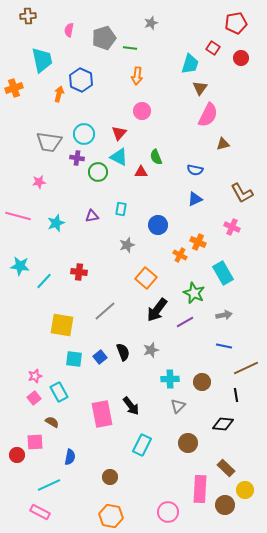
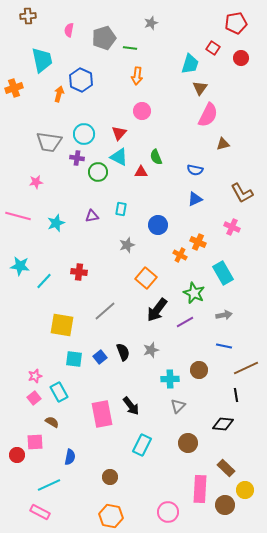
pink star at (39, 182): moved 3 px left
brown circle at (202, 382): moved 3 px left, 12 px up
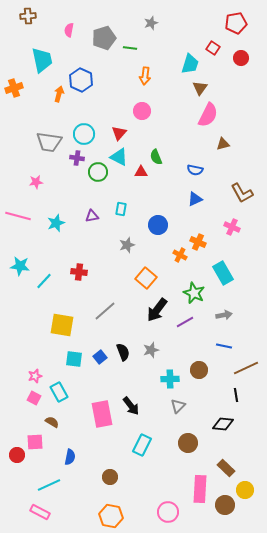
orange arrow at (137, 76): moved 8 px right
pink square at (34, 398): rotated 24 degrees counterclockwise
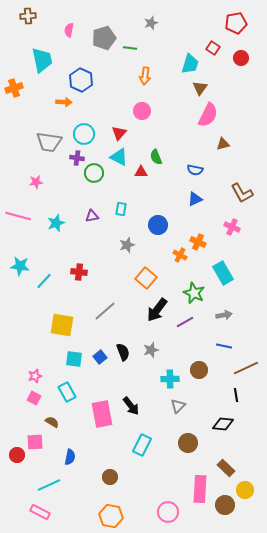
orange arrow at (59, 94): moved 5 px right, 8 px down; rotated 77 degrees clockwise
green circle at (98, 172): moved 4 px left, 1 px down
cyan rectangle at (59, 392): moved 8 px right
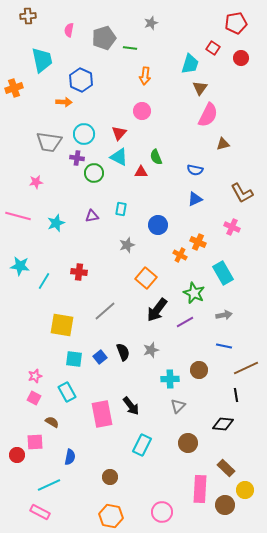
cyan line at (44, 281): rotated 12 degrees counterclockwise
pink circle at (168, 512): moved 6 px left
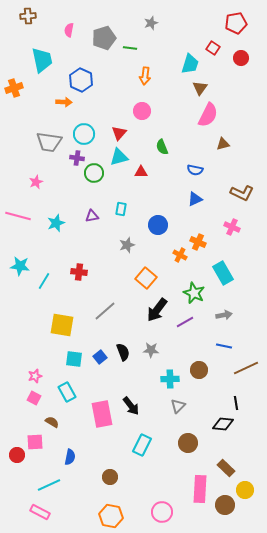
cyan triangle at (119, 157): rotated 42 degrees counterclockwise
green semicircle at (156, 157): moved 6 px right, 10 px up
pink star at (36, 182): rotated 16 degrees counterclockwise
brown L-shape at (242, 193): rotated 35 degrees counterclockwise
gray star at (151, 350): rotated 21 degrees clockwise
black line at (236, 395): moved 8 px down
